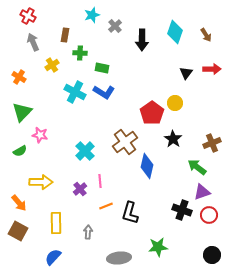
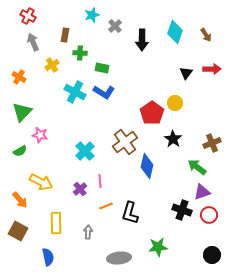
yellow arrow at (41, 182): rotated 25 degrees clockwise
orange arrow at (19, 203): moved 1 px right, 3 px up
blue semicircle at (53, 257): moved 5 px left; rotated 126 degrees clockwise
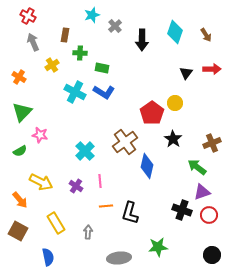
purple cross at (80, 189): moved 4 px left, 3 px up; rotated 16 degrees counterclockwise
orange line at (106, 206): rotated 16 degrees clockwise
yellow rectangle at (56, 223): rotated 30 degrees counterclockwise
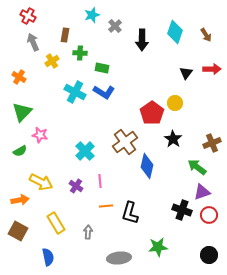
yellow cross at (52, 65): moved 4 px up
orange arrow at (20, 200): rotated 60 degrees counterclockwise
black circle at (212, 255): moved 3 px left
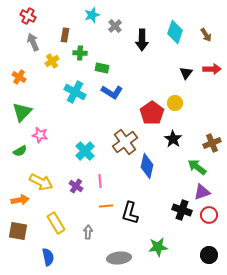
blue L-shape at (104, 92): moved 8 px right
brown square at (18, 231): rotated 18 degrees counterclockwise
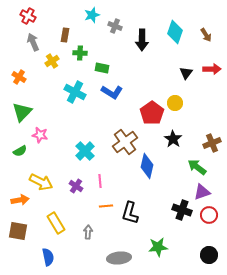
gray cross at (115, 26): rotated 24 degrees counterclockwise
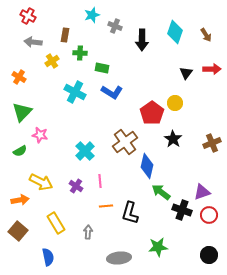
gray arrow at (33, 42): rotated 60 degrees counterclockwise
green arrow at (197, 167): moved 36 px left, 25 px down
brown square at (18, 231): rotated 30 degrees clockwise
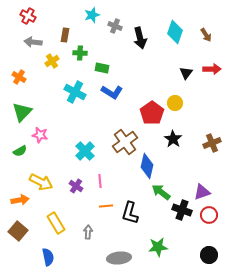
black arrow at (142, 40): moved 2 px left, 2 px up; rotated 15 degrees counterclockwise
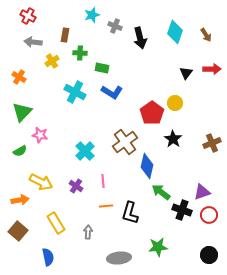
pink line at (100, 181): moved 3 px right
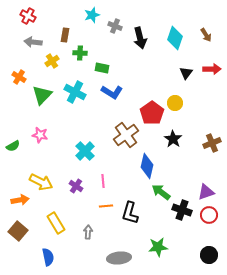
cyan diamond at (175, 32): moved 6 px down
green triangle at (22, 112): moved 20 px right, 17 px up
brown cross at (125, 142): moved 1 px right, 7 px up
green semicircle at (20, 151): moved 7 px left, 5 px up
purple triangle at (202, 192): moved 4 px right
